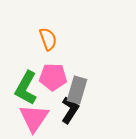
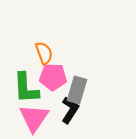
orange semicircle: moved 4 px left, 14 px down
green L-shape: rotated 32 degrees counterclockwise
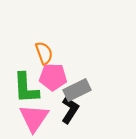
gray rectangle: rotated 48 degrees clockwise
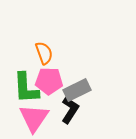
pink pentagon: moved 4 px left, 4 px down
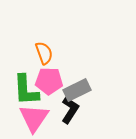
green L-shape: moved 2 px down
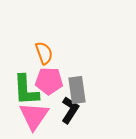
gray rectangle: rotated 72 degrees counterclockwise
pink triangle: moved 2 px up
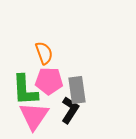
green L-shape: moved 1 px left
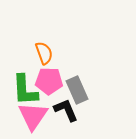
gray rectangle: rotated 16 degrees counterclockwise
black L-shape: moved 4 px left; rotated 56 degrees counterclockwise
pink triangle: moved 1 px left
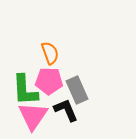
orange semicircle: moved 6 px right
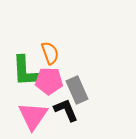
green L-shape: moved 19 px up
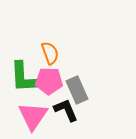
green L-shape: moved 2 px left, 6 px down
